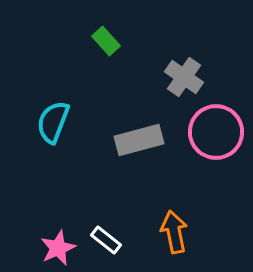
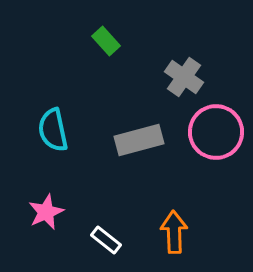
cyan semicircle: moved 8 px down; rotated 33 degrees counterclockwise
orange arrow: rotated 9 degrees clockwise
pink star: moved 12 px left, 36 px up
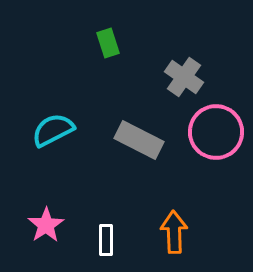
green rectangle: moved 2 px right, 2 px down; rotated 24 degrees clockwise
cyan semicircle: rotated 75 degrees clockwise
gray rectangle: rotated 42 degrees clockwise
pink star: moved 13 px down; rotated 9 degrees counterclockwise
white rectangle: rotated 52 degrees clockwise
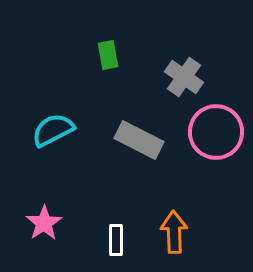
green rectangle: moved 12 px down; rotated 8 degrees clockwise
pink star: moved 2 px left, 2 px up
white rectangle: moved 10 px right
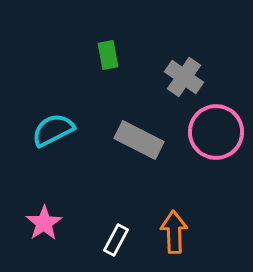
white rectangle: rotated 28 degrees clockwise
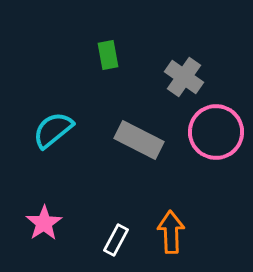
cyan semicircle: rotated 12 degrees counterclockwise
orange arrow: moved 3 px left
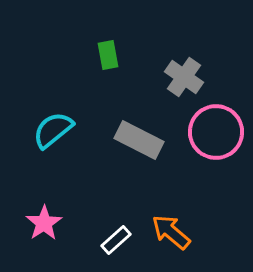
orange arrow: rotated 48 degrees counterclockwise
white rectangle: rotated 20 degrees clockwise
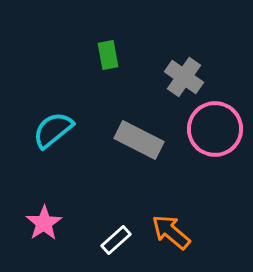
pink circle: moved 1 px left, 3 px up
